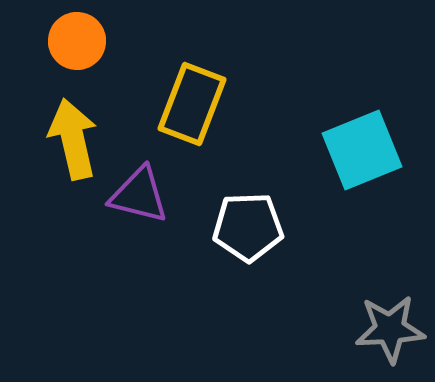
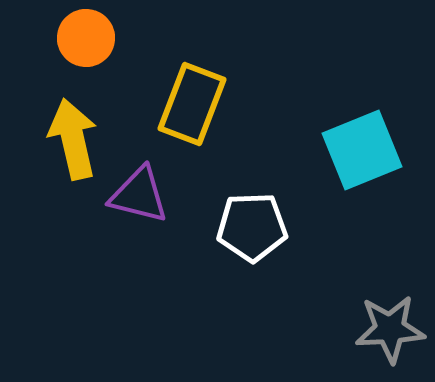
orange circle: moved 9 px right, 3 px up
white pentagon: moved 4 px right
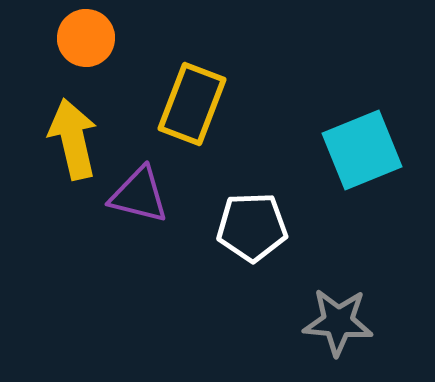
gray star: moved 52 px left, 7 px up; rotated 8 degrees clockwise
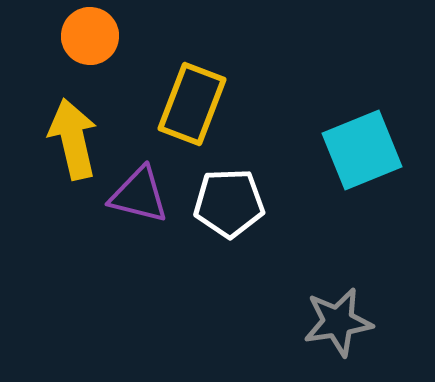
orange circle: moved 4 px right, 2 px up
white pentagon: moved 23 px left, 24 px up
gray star: rotated 14 degrees counterclockwise
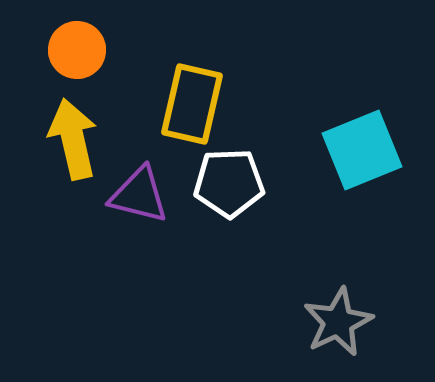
orange circle: moved 13 px left, 14 px down
yellow rectangle: rotated 8 degrees counterclockwise
white pentagon: moved 20 px up
gray star: rotated 16 degrees counterclockwise
